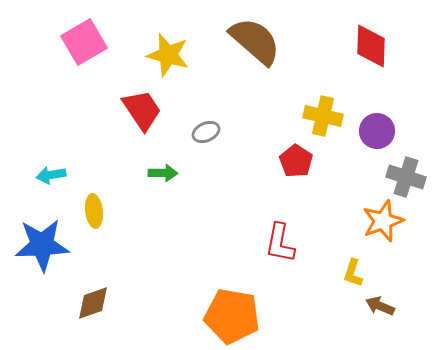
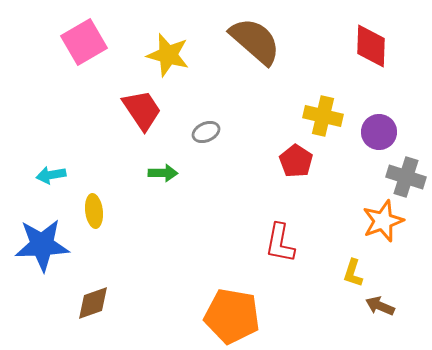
purple circle: moved 2 px right, 1 px down
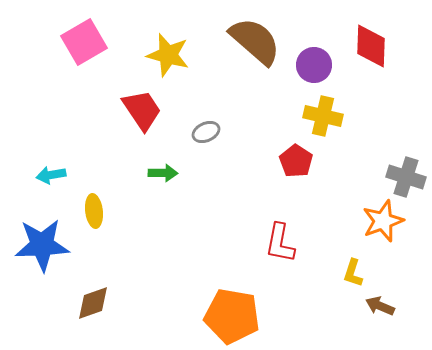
purple circle: moved 65 px left, 67 px up
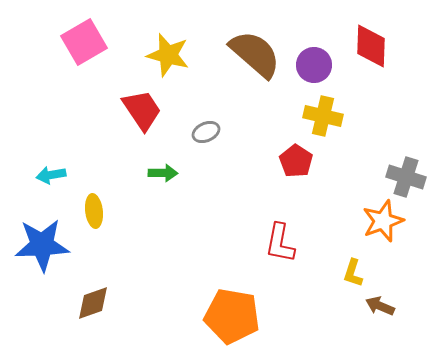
brown semicircle: moved 13 px down
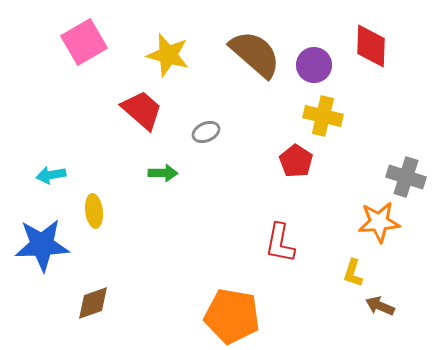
red trapezoid: rotated 15 degrees counterclockwise
orange star: moved 4 px left, 1 px down; rotated 15 degrees clockwise
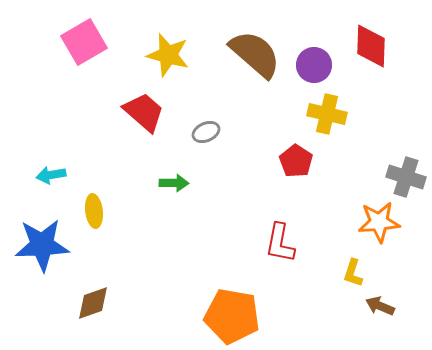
red trapezoid: moved 2 px right, 2 px down
yellow cross: moved 4 px right, 2 px up
green arrow: moved 11 px right, 10 px down
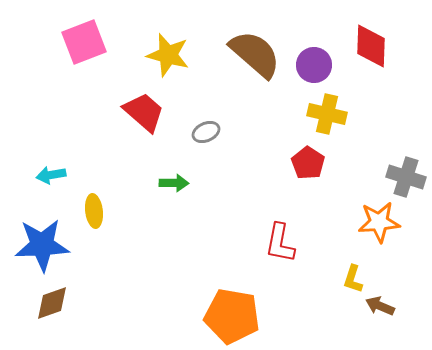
pink square: rotated 9 degrees clockwise
red pentagon: moved 12 px right, 2 px down
yellow L-shape: moved 6 px down
brown diamond: moved 41 px left
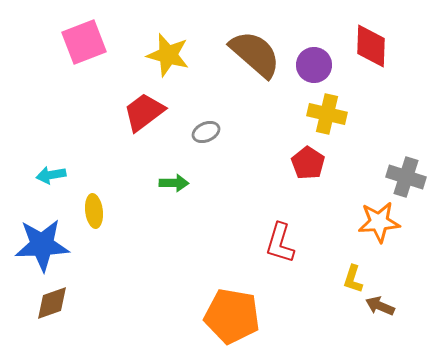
red trapezoid: rotated 78 degrees counterclockwise
red L-shape: rotated 6 degrees clockwise
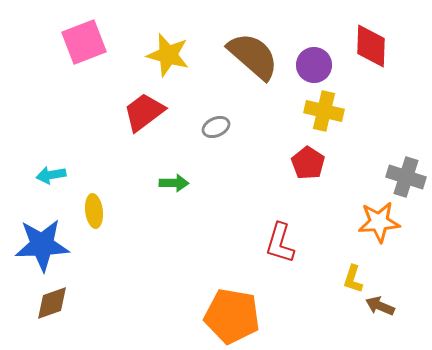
brown semicircle: moved 2 px left, 2 px down
yellow cross: moved 3 px left, 3 px up
gray ellipse: moved 10 px right, 5 px up
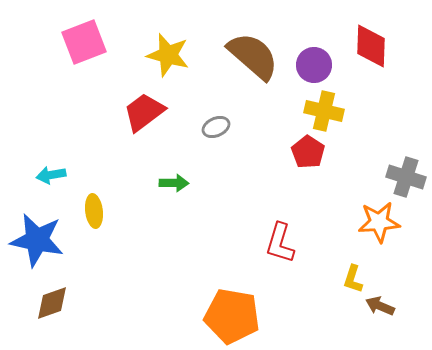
red pentagon: moved 11 px up
blue star: moved 5 px left, 5 px up; rotated 14 degrees clockwise
